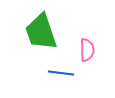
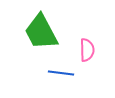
green trapezoid: rotated 9 degrees counterclockwise
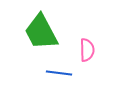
blue line: moved 2 px left
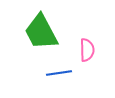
blue line: rotated 15 degrees counterclockwise
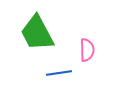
green trapezoid: moved 4 px left, 1 px down
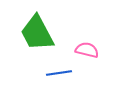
pink semicircle: rotated 75 degrees counterclockwise
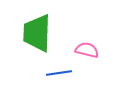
green trapezoid: rotated 30 degrees clockwise
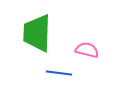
blue line: rotated 15 degrees clockwise
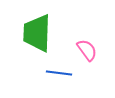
pink semicircle: rotated 40 degrees clockwise
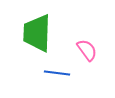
blue line: moved 2 px left
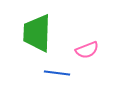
pink semicircle: rotated 105 degrees clockwise
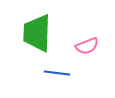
pink semicircle: moved 4 px up
